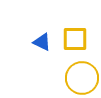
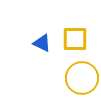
blue triangle: moved 1 px down
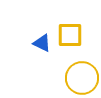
yellow square: moved 5 px left, 4 px up
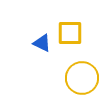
yellow square: moved 2 px up
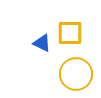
yellow circle: moved 6 px left, 4 px up
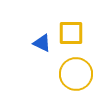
yellow square: moved 1 px right
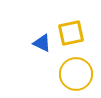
yellow square: rotated 12 degrees counterclockwise
